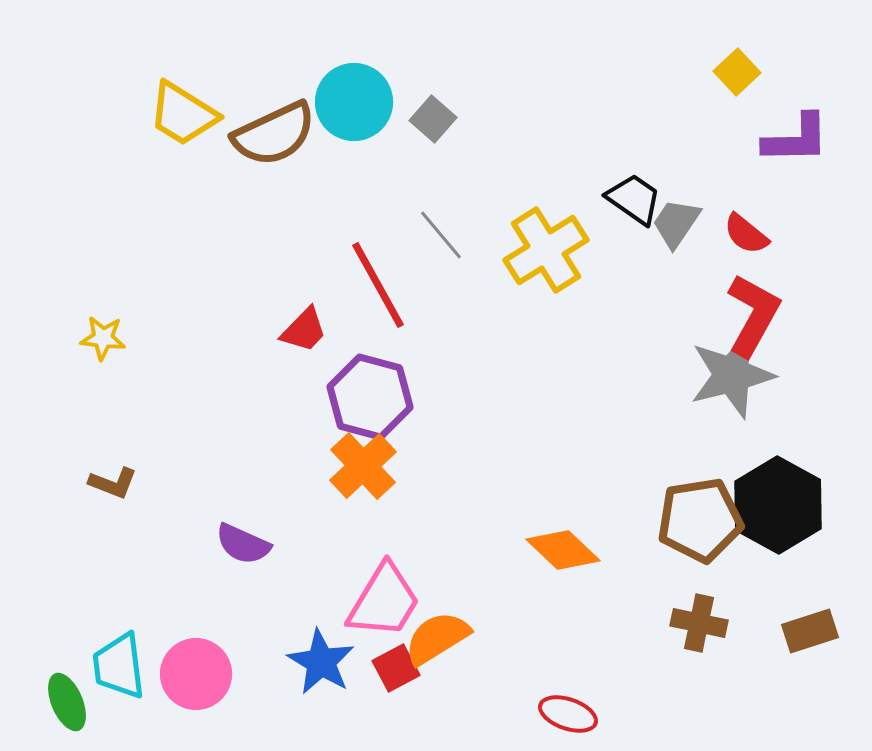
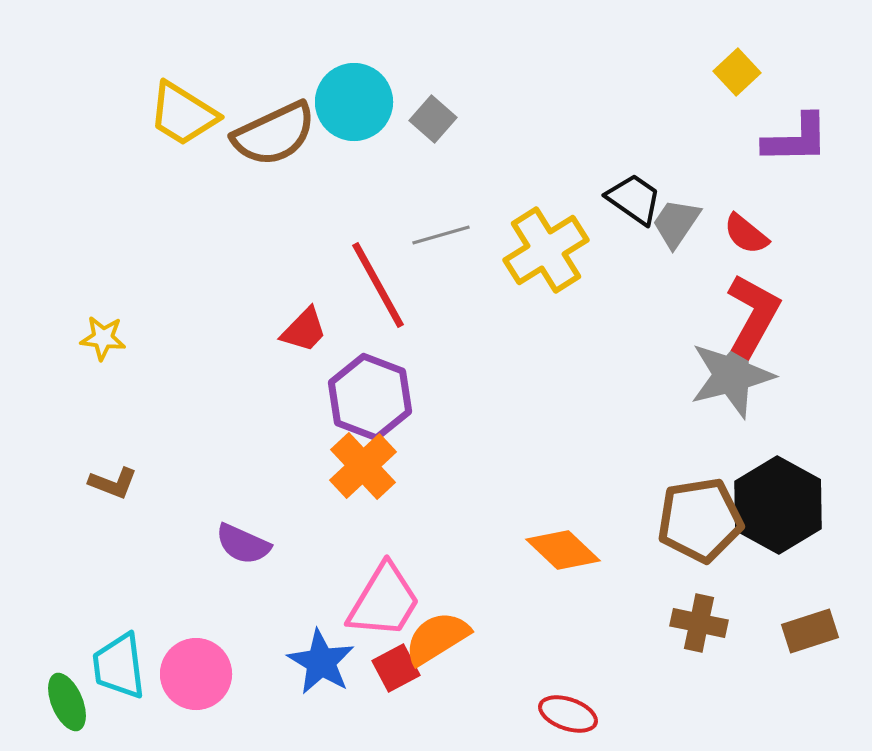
gray line: rotated 66 degrees counterclockwise
purple hexagon: rotated 6 degrees clockwise
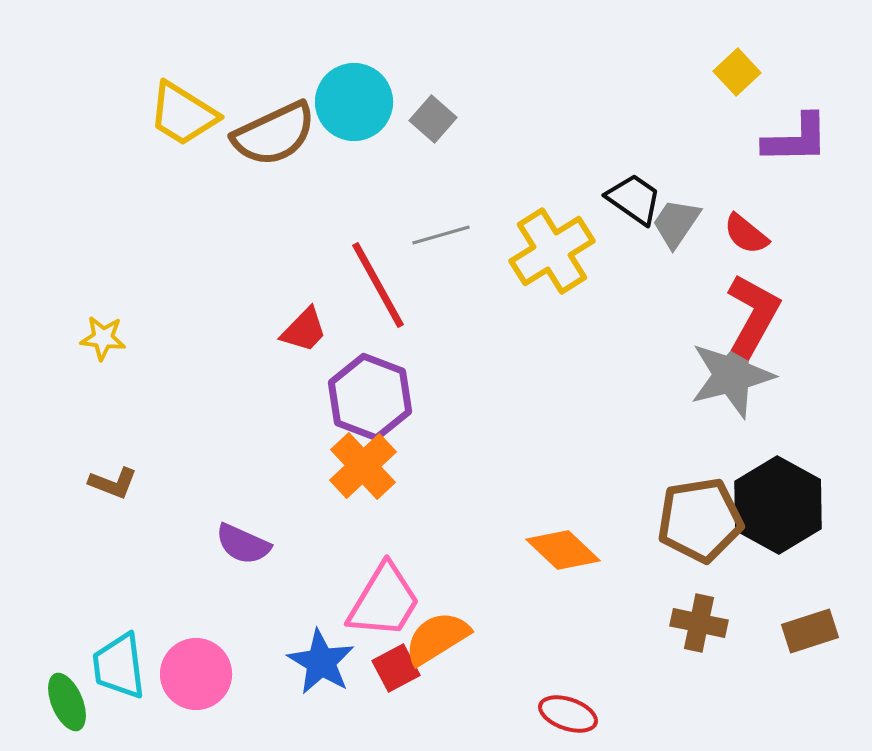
yellow cross: moved 6 px right, 1 px down
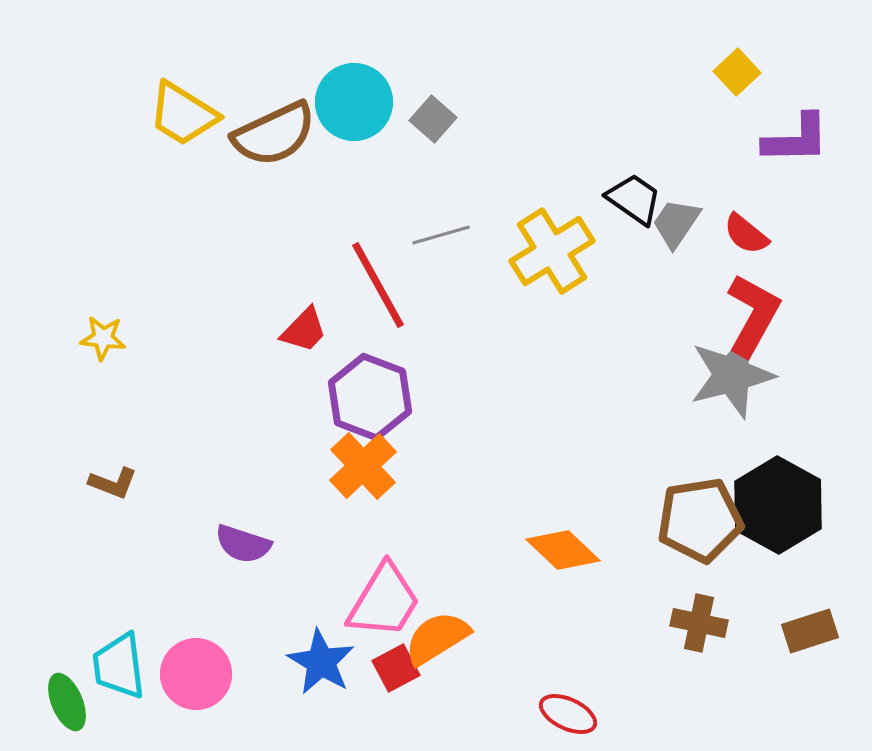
purple semicircle: rotated 6 degrees counterclockwise
red ellipse: rotated 6 degrees clockwise
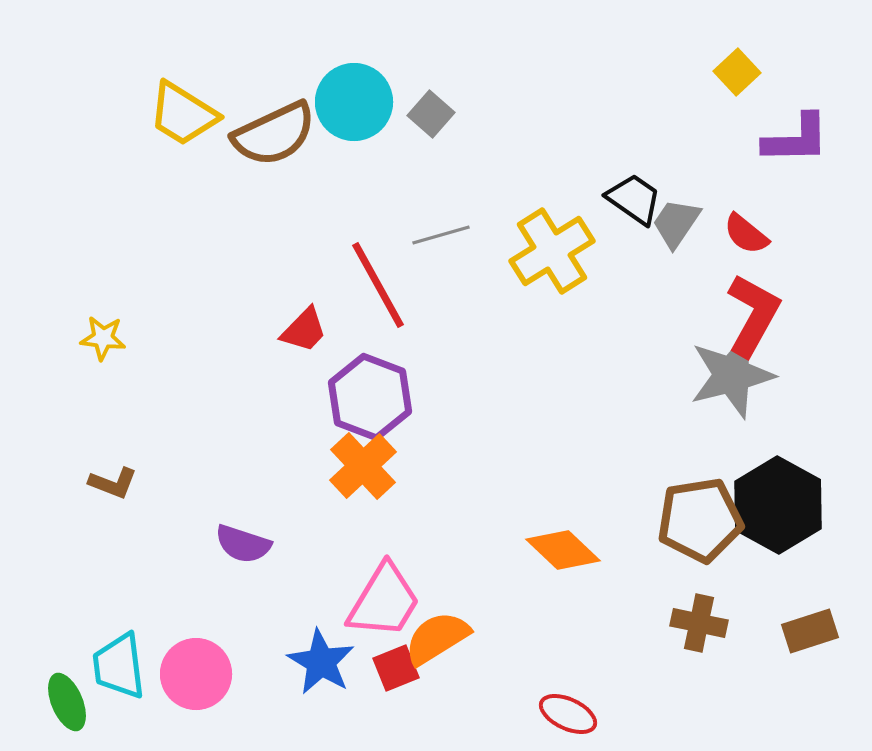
gray square: moved 2 px left, 5 px up
red square: rotated 6 degrees clockwise
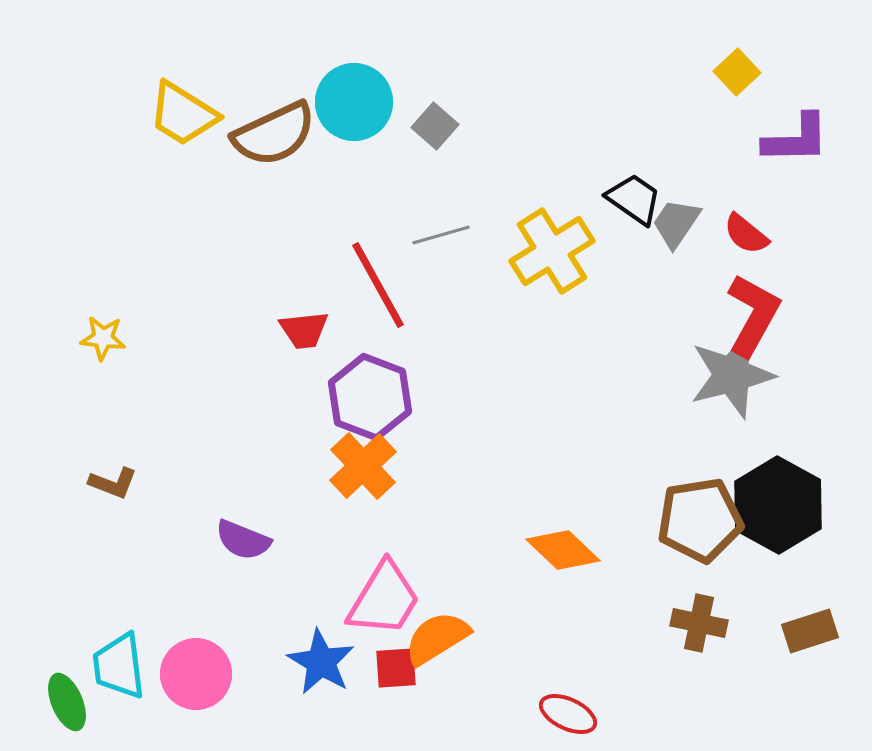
gray square: moved 4 px right, 12 px down
red trapezoid: rotated 40 degrees clockwise
purple semicircle: moved 4 px up; rotated 4 degrees clockwise
pink trapezoid: moved 2 px up
red square: rotated 18 degrees clockwise
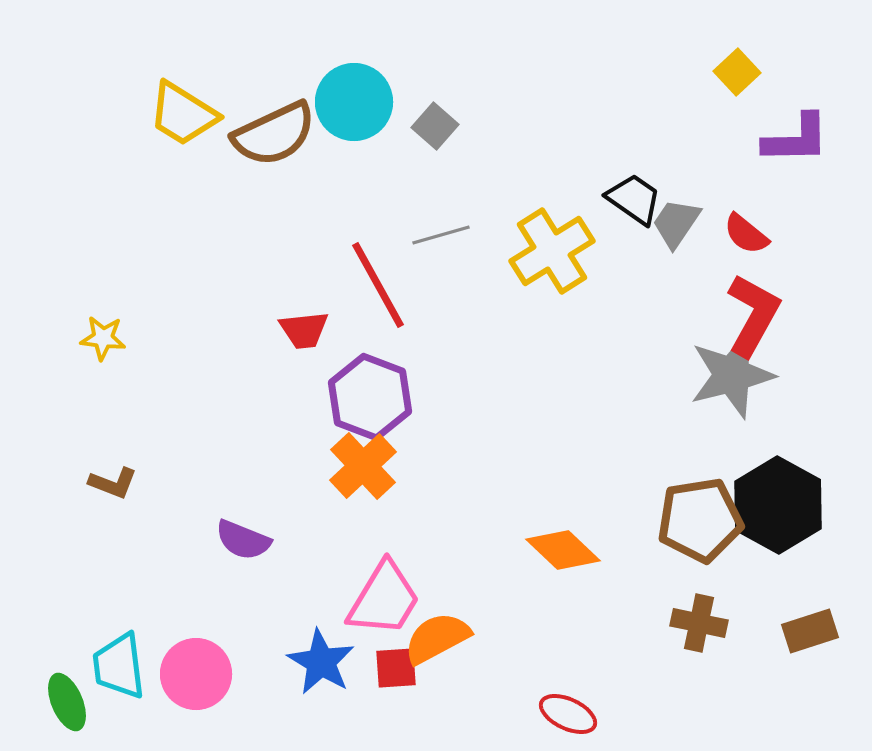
orange semicircle: rotated 4 degrees clockwise
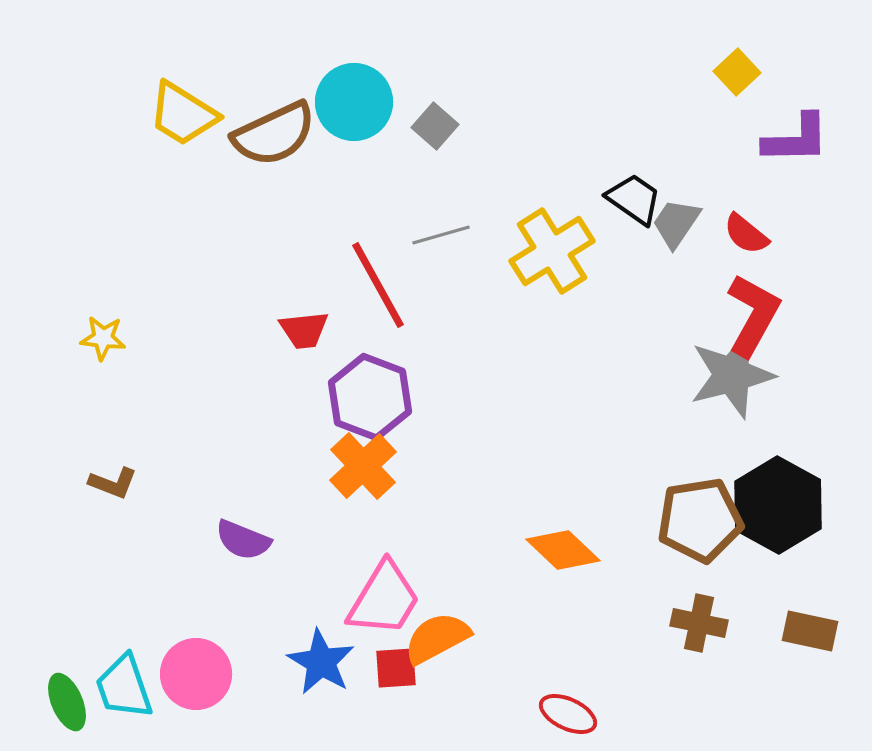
brown rectangle: rotated 30 degrees clockwise
cyan trapezoid: moved 5 px right, 21 px down; rotated 12 degrees counterclockwise
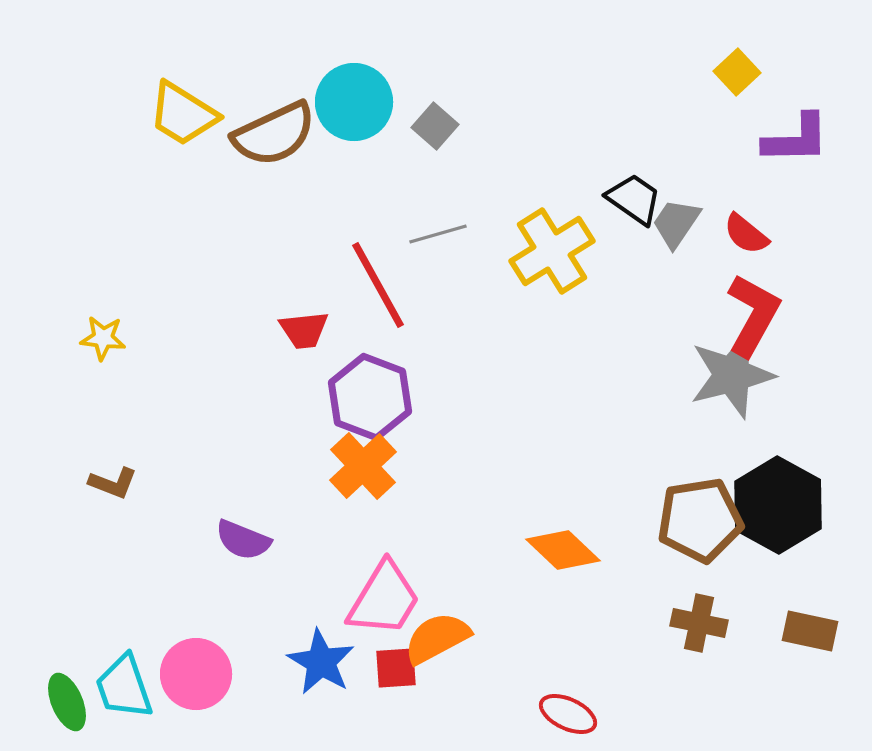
gray line: moved 3 px left, 1 px up
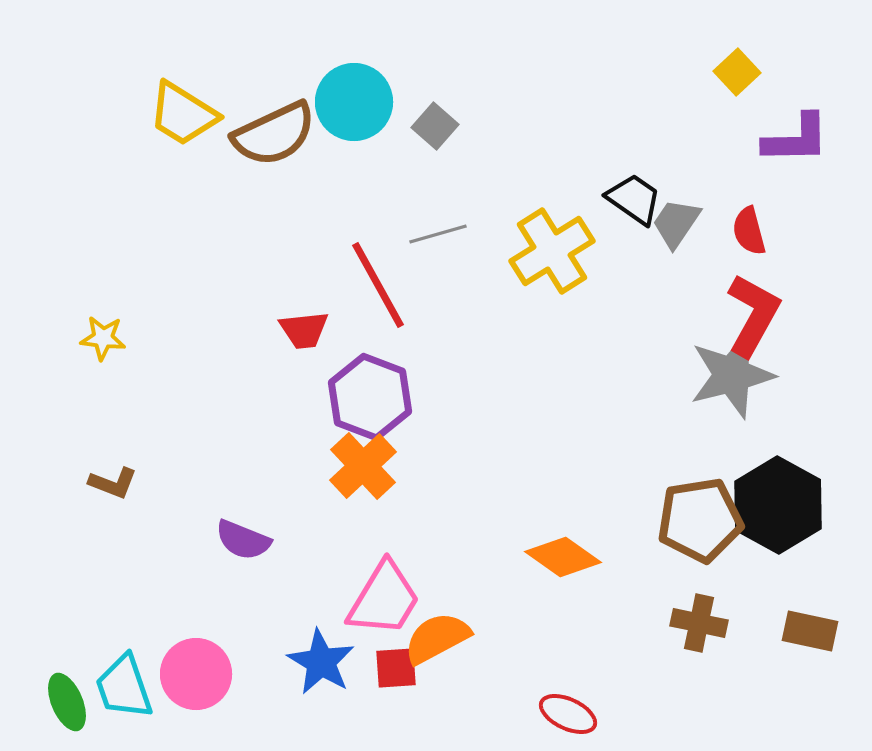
red semicircle: moved 3 px right, 3 px up; rotated 36 degrees clockwise
orange diamond: moved 7 px down; rotated 8 degrees counterclockwise
